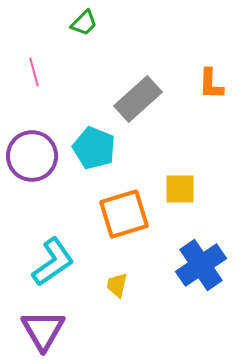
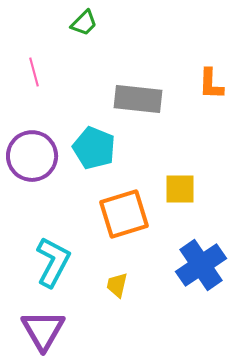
gray rectangle: rotated 48 degrees clockwise
cyan L-shape: rotated 27 degrees counterclockwise
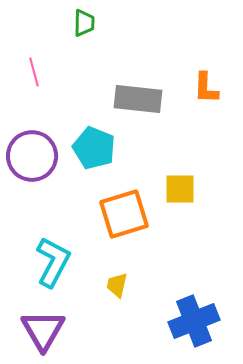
green trapezoid: rotated 44 degrees counterclockwise
orange L-shape: moved 5 px left, 4 px down
blue cross: moved 7 px left, 56 px down; rotated 12 degrees clockwise
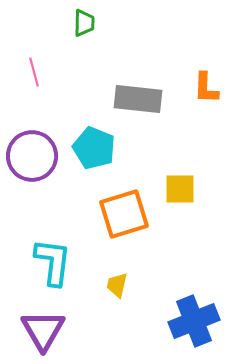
cyan L-shape: rotated 21 degrees counterclockwise
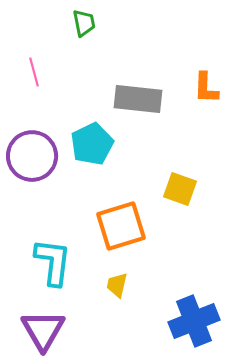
green trapezoid: rotated 12 degrees counterclockwise
cyan pentagon: moved 2 px left, 4 px up; rotated 24 degrees clockwise
yellow square: rotated 20 degrees clockwise
orange square: moved 3 px left, 12 px down
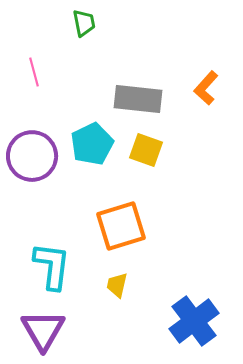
orange L-shape: rotated 40 degrees clockwise
yellow square: moved 34 px left, 39 px up
cyan L-shape: moved 1 px left, 4 px down
blue cross: rotated 15 degrees counterclockwise
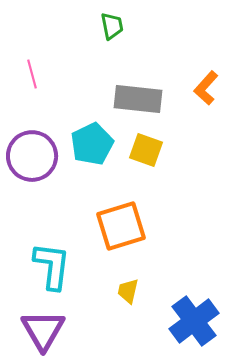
green trapezoid: moved 28 px right, 3 px down
pink line: moved 2 px left, 2 px down
yellow trapezoid: moved 11 px right, 6 px down
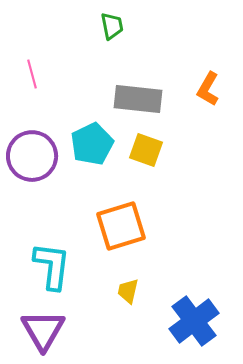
orange L-shape: moved 2 px right, 1 px down; rotated 12 degrees counterclockwise
